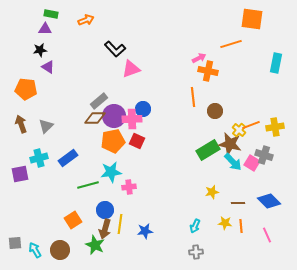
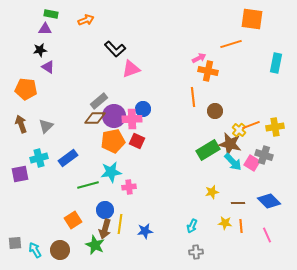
cyan arrow at (195, 226): moved 3 px left
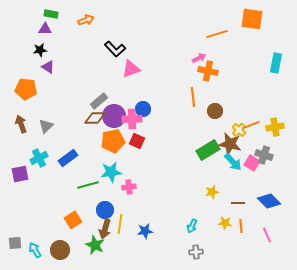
orange line at (231, 44): moved 14 px left, 10 px up
cyan cross at (39, 158): rotated 12 degrees counterclockwise
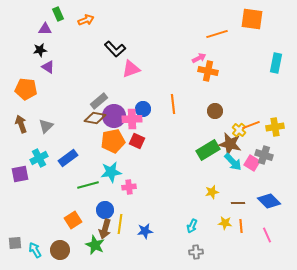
green rectangle at (51, 14): moved 7 px right; rotated 56 degrees clockwise
orange line at (193, 97): moved 20 px left, 7 px down
brown diamond at (95, 118): rotated 10 degrees clockwise
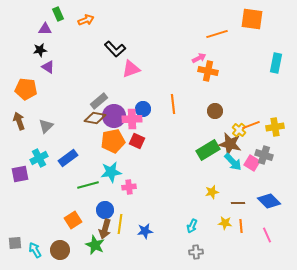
brown arrow at (21, 124): moved 2 px left, 3 px up
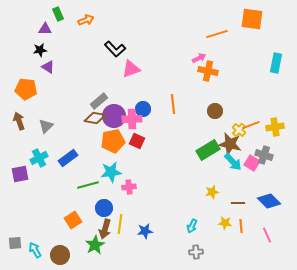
blue circle at (105, 210): moved 1 px left, 2 px up
green star at (95, 245): rotated 18 degrees clockwise
brown circle at (60, 250): moved 5 px down
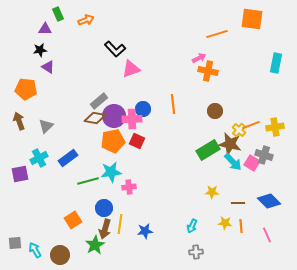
green line at (88, 185): moved 4 px up
yellow star at (212, 192): rotated 16 degrees clockwise
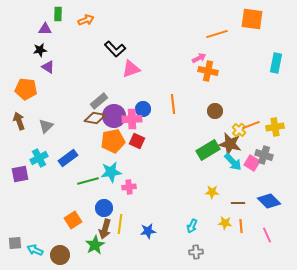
green rectangle at (58, 14): rotated 24 degrees clockwise
blue star at (145, 231): moved 3 px right
cyan arrow at (35, 250): rotated 35 degrees counterclockwise
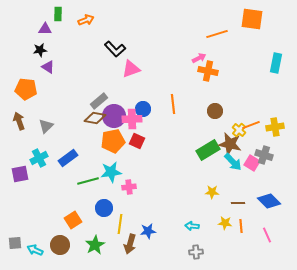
cyan arrow at (192, 226): rotated 72 degrees clockwise
brown arrow at (105, 229): moved 25 px right, 15 px down
brown circle at (60, 255): moved 10 px up
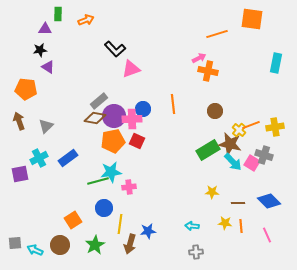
green line at (88, 181): moved 10 px right
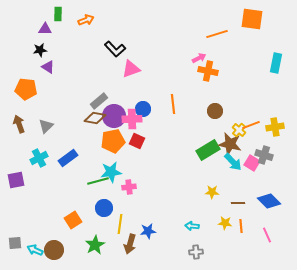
brown arrow at (19, 121): moved 3 px down
purple square at (20, 174): moved 4 px left, 6 px down
brown circle at (60, 245): moved 6 px left, 5 px down
